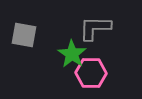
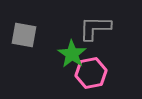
pink hexagon: rotated 12 degrees counterclockwise
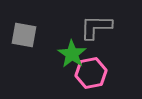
gray L-shape: moved 1 px right, 1 px up
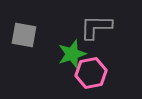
green star: rotated 20 degrees clockwise
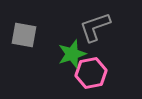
gray L-shape: moved 1 px left; rotated 20 degrees counterclockwise
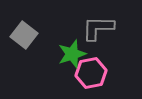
gray L-shape: moved 3 px right, 1 px down; rotated 20 degrees clockwise
gray square: rotated 28 degrees clockwise
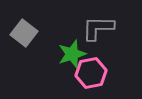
gray square: moved 2 px up
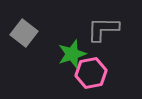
gray L-shape: moved 5 px right, 1 px down
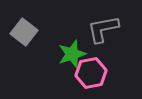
gray L-shape: rotated 12 degrees counterclockwise
gray square: moved 1 px up
